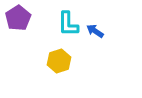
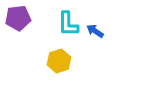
purple pentagon: rotated 25 degrees clockwise
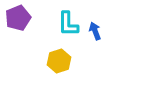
purple pentagon: rotated 15 degrees counterclockwise
blue arrow: rotated 36 degrees clockwise
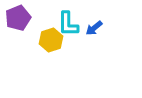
blue arrow: moved 1 px left, 3 px up; rotated 108 degrees counterclockwise
yellow hexagon: moved 8 px left, 21 px up
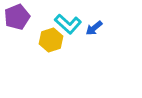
purple pentagon: moved 1 px left, 1 px up
cyan L-shape: rotated 48 degrees counterclockwise
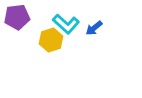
purple pentagon: rotated 15 degrees clockwise
cyan L-shape: moved 2 px left
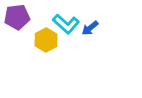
blue arrow: moved 4 px left
yellow hexagon: moved 5 px left; rotated 10 degrees counterclockwise
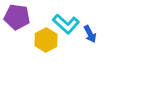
purple pentagon: rotated 15 degrees clockwise
blue arrow: moved 6 px down; rotated 78 degrees counterclockwise
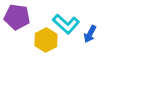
blue arrow: rotated 54 degrees clockwise
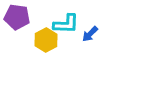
cyan L-shape: rotated 40 degrees counterclockwise
blue arrow: rotated 18 degrees clockwise
